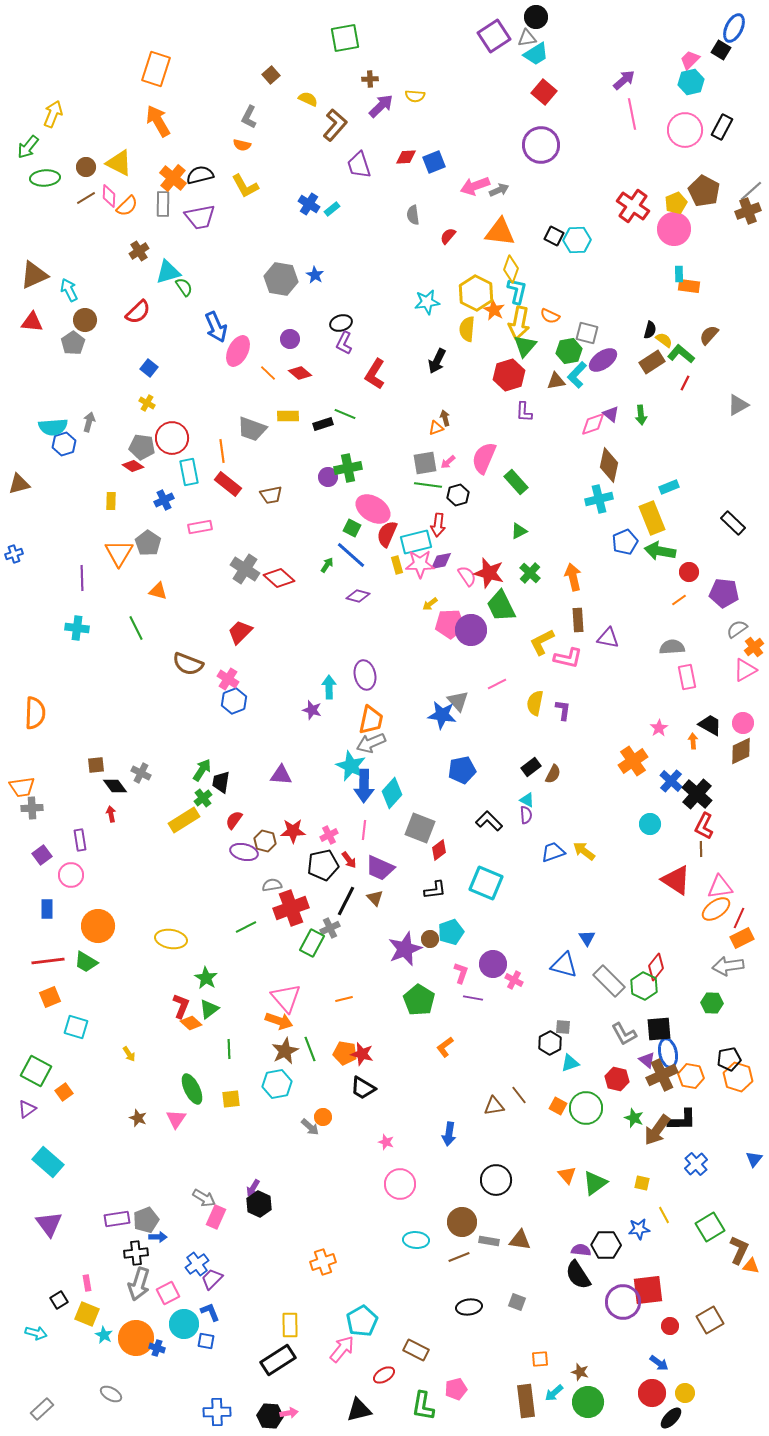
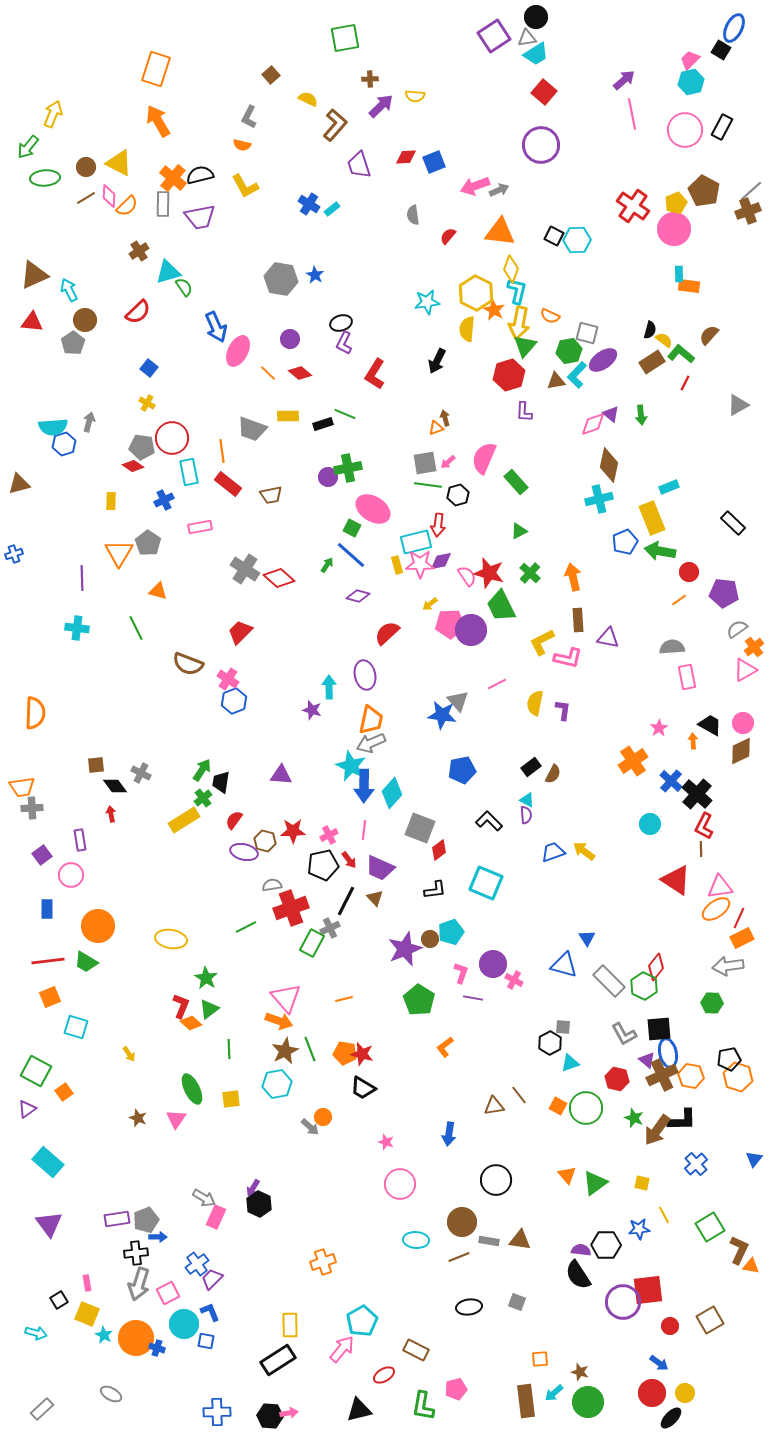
red semicircle at (387, 534): moved 99 px down; rotated 24 degrees clockwise
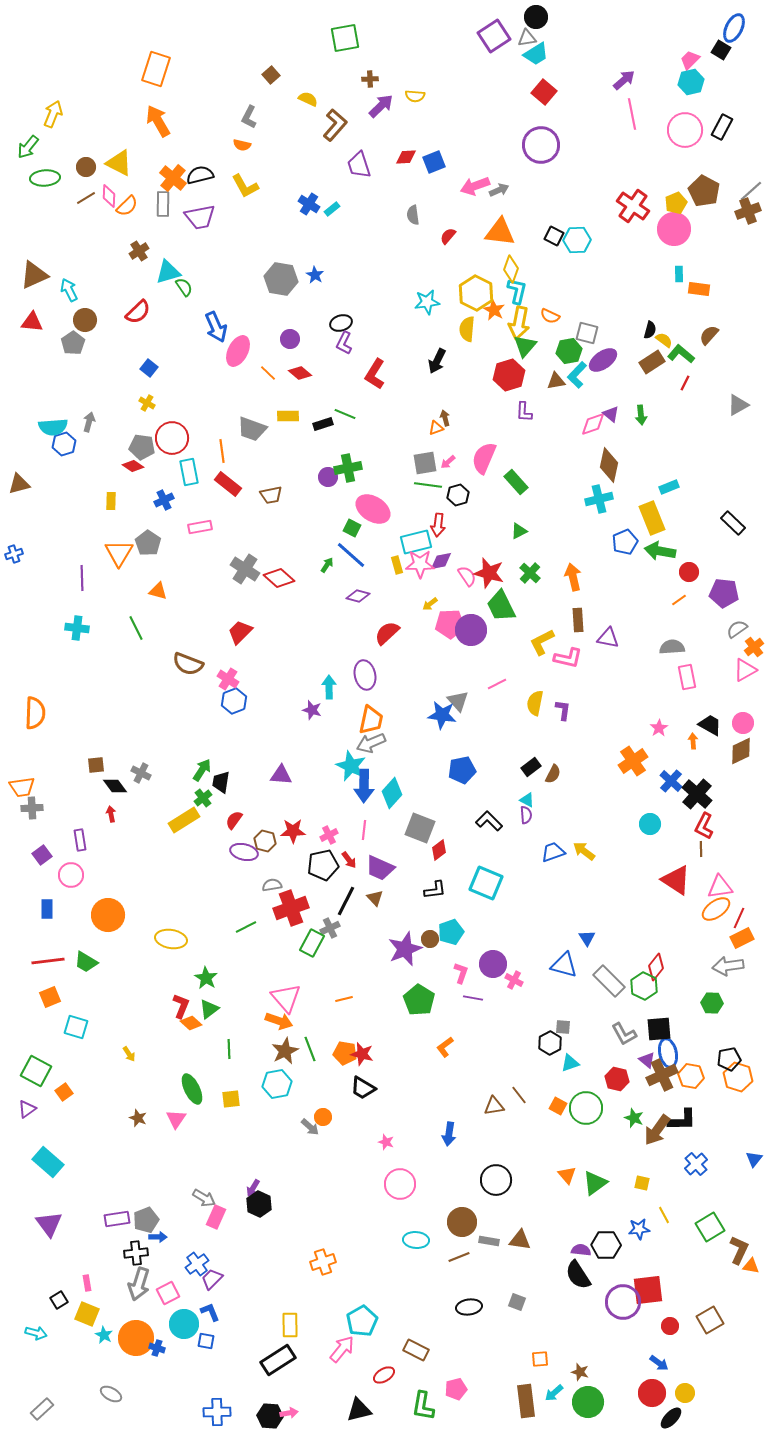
orange rectangle at (689, 286): moved 10 px right, 3 px down
orange circle at (98, 926): moved 10 px right, 11 px up
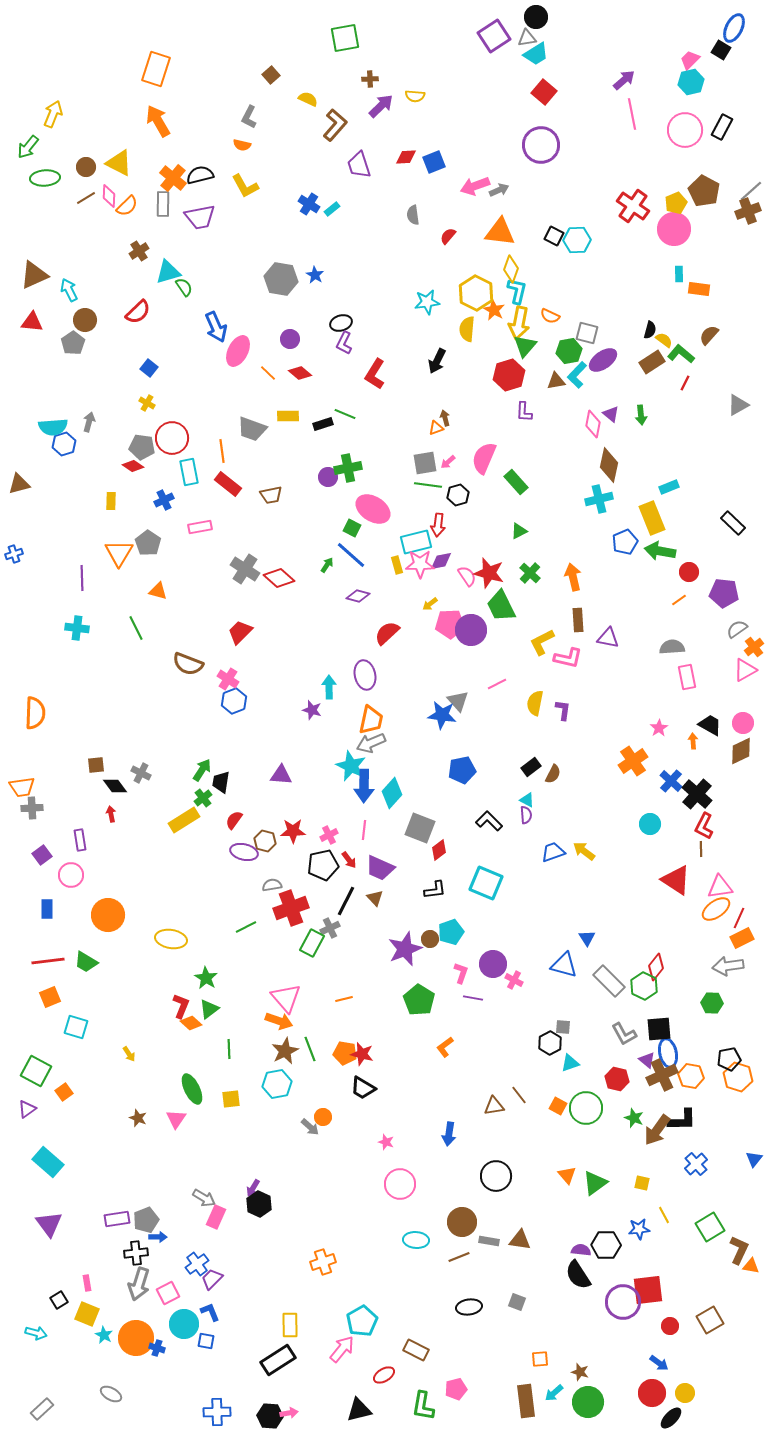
pink diamond at (593, 424): rotated 60 degrees counterclockwise
black circle at (496, 1180): moved 4 px up
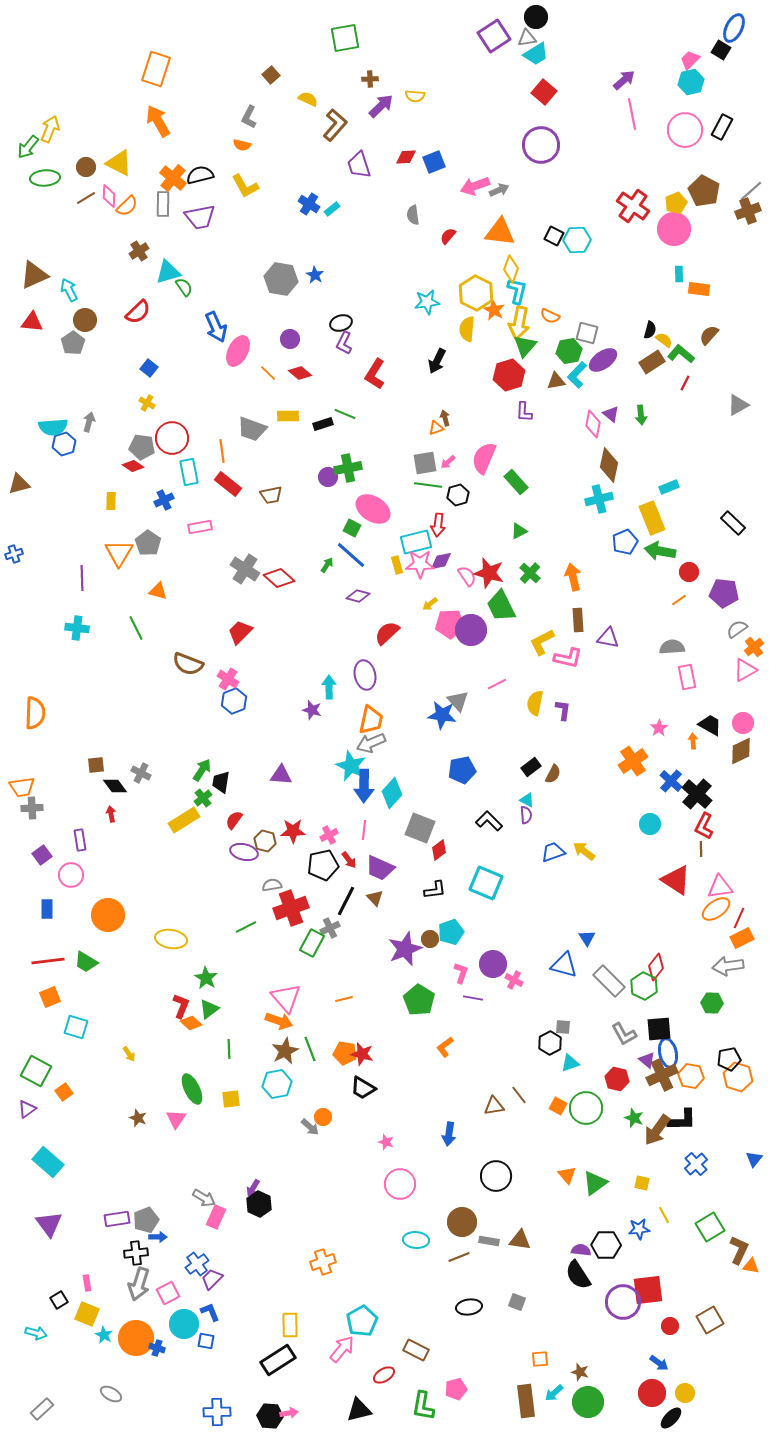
yellow arrow at (53, 114): moved 3 px left, 15 px down
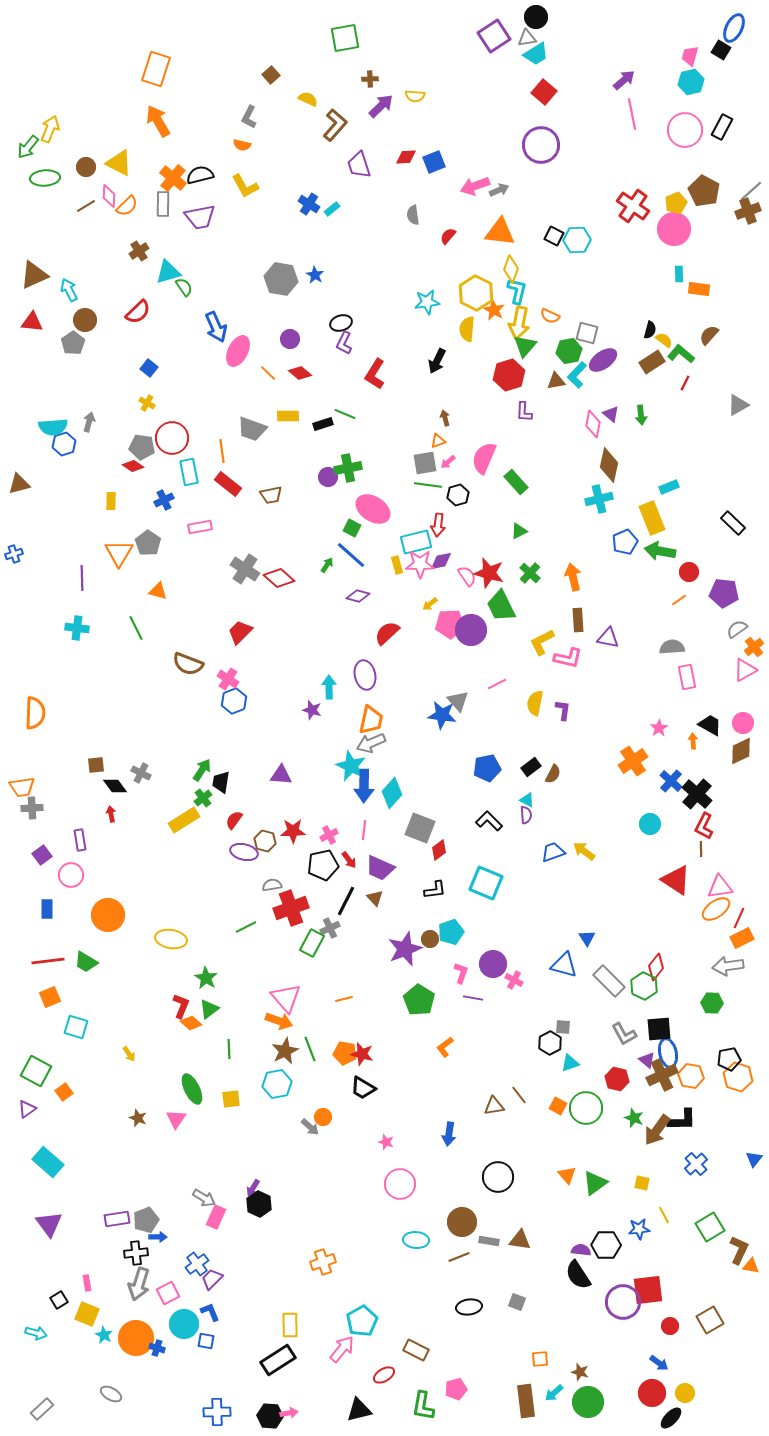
pink trapezoid at (690, 60): moved 4 px up; rotated 30 degrees counterclockwise
brown line at (86, 198): moved 8 px down
orange triangle at (436, 428): moved 2 px right, 13 px down
blue pentagon at (462, 770): moved 25 px right, 2 px up
black circle at (496, 1176): moved 2 px right, 1 px down
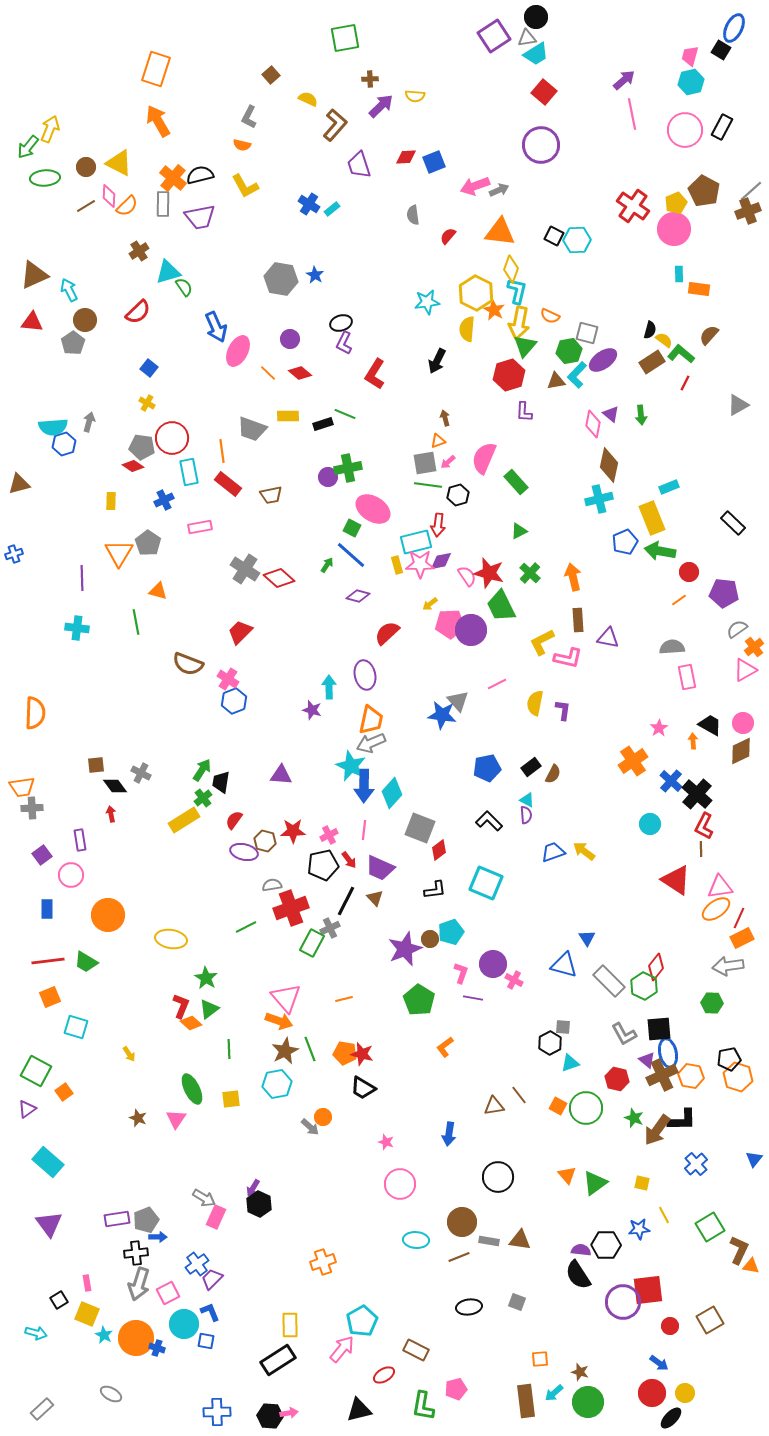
green line at (136, 628): moved 6 px up; rotated 15 degrees clockwise
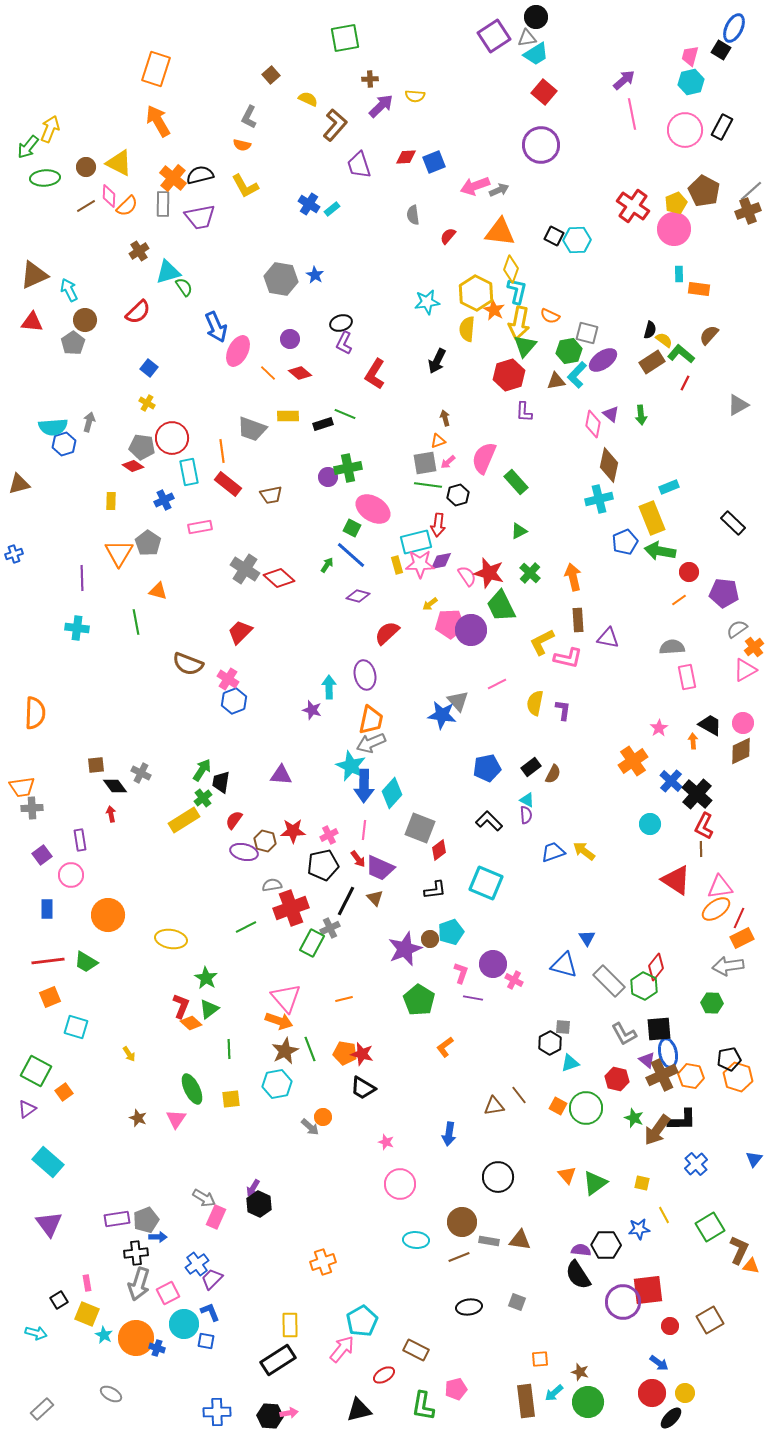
red arrow at (349, 860): moved 9 px right, 1 px up
